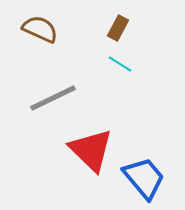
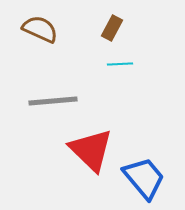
brown rectangle: moved 6 px left
cyan line: rotated 35 degrees counterclockwise
gray line: moved 3 px down; rotated 21 degrees clockwise
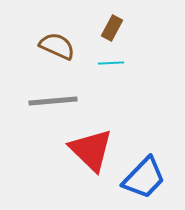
brown semicircle: moved 17 px right, 17 px down
cyan line: moved 9 px left, 1 px up
blue trapezoid: rotated 84 degrees clockwise
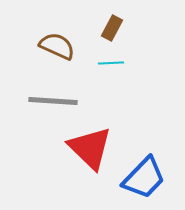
gray line: rotated 9 degrees clockwise
red triangle: moved 1 px left, 2 px up
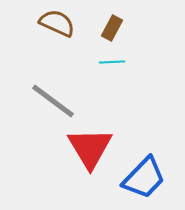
brown semicircle: moved 23 px up
cyan line: moved 1 px right, 1 px up
gray line: rotated 33 degrees clockwise
red triangle: rotated 15 degrees clockwise
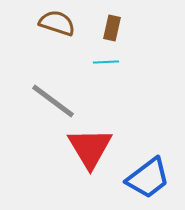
brown semicircle: rotated 6 degrees counterclockwise
brown rectangle: rotated 15 degrees counterclockwise
cyan line: moved 6 px left
blue trapezoid: moved 4 px right; rotated 9 degrees clockwise
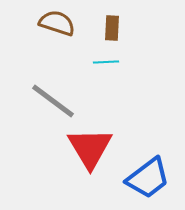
brown rectangle: rotated 10 degrees counterclockwise
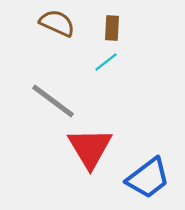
brown semicircle: rotated 6 degrees clockwise
cyan line: rotated 35 degrees counterclockwise
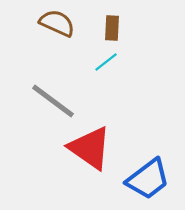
red triangle: rotated 24 degrees counterclockwise
blue trapezoid: moved 1 px down
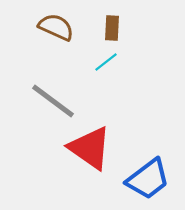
brown semicircle: moved 1 px left, 4 px down
